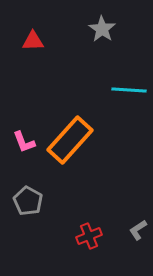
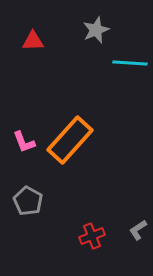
gray star: moved 6 px left, 1 px down; rotated 16 degrees clockwise
cyan line: moved 1 px right, 27 px up
red cross: moved 3 px right
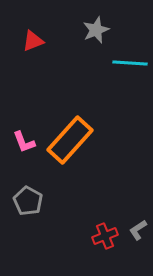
red triangle: rotated 20 degrees counterclockwise
red cross: moved 13 px right
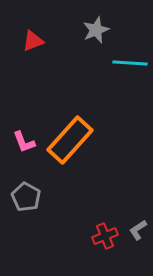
gray pentagon: moved 2 px left, 4 px up
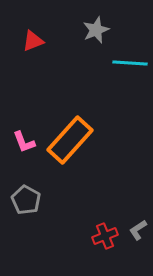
gray pentagon: moved 3 px down
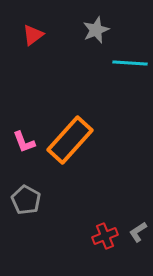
red triangle: moved 6 px up; rotated 15 degrees counterclockwise
gray L-shape: moved 2 px down
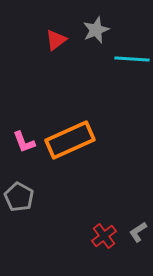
red triangle: moved 23 px right, 5 px down
cyan line: moved 2 px right, 4 px up
orange rectangle: rotated 24 degrees clockwise
gray pentagon: moved 7 px left, 3 px up
red cross: moved 1 px left; rotated 15 degrees counterclockwise
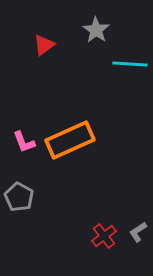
gray star: rotated 16 degrees counterclockwise
red triangle: moved 12 px left, 5 px down
cyan line: moved 2 px left, 5 px down
